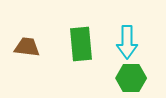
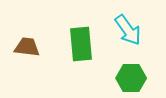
cyan arrow: moved 1 px right, 12 px up; rotated 36 degrees counterclockwise
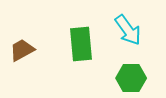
brown trapezoid: moved 5 px left, 3 px down; rotated 36 degrees counterclockwise
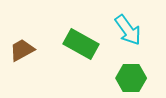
green rectangle: rotated 56 degrees counterclockwise
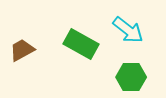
cyan arrow: rotated 16 degrees counterclockwise
green hexagon: moved 1 px up
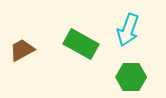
cyan arrow: rotated 72 degrees clockwise
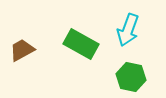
green hexagon: rotated 12 degrees clockwise
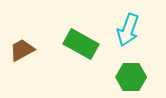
green hexagon: rotated 12 degrees counterclockwise
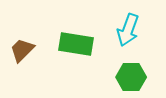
green rectangle: moved 5 px left; rotated 20 degrees counterclockwise
brown trapezoid: rotated 16 degrees counterclockwise
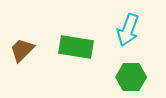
green rectangle: moved 3 px down
